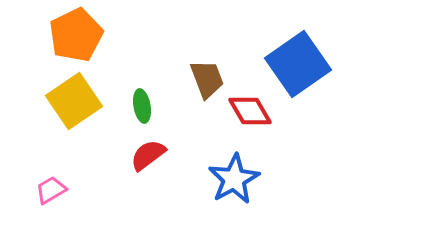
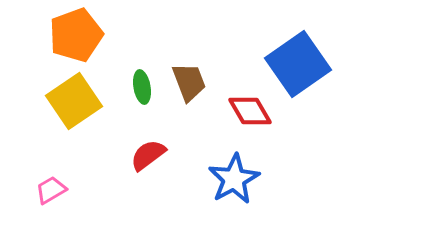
orange pentagon: rotated 6 degrees clockwise
brown trapezoid: moved 18 px left, 3 px down
green ellipse: moved 19 px up
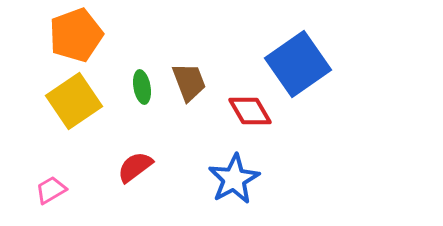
red semicircle: moved 13 px left, 12 px down
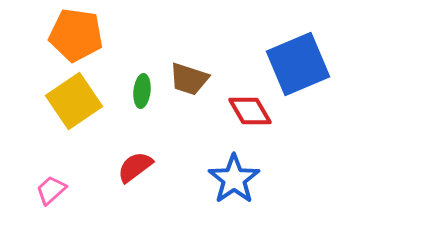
orange pentagon: rotated 28 degrees clockwise
blue square: rotated 12 degrees clockwise
brown trapezoid: moved 3 px up; rotated 129 degrees clockwise
green ellipse: moved 4 px down; rotated 16 degrees clockwise
blue star: rotated 6 degrees counterclockwise
pink trapezoid: rotated 12 degrees counterclockwise
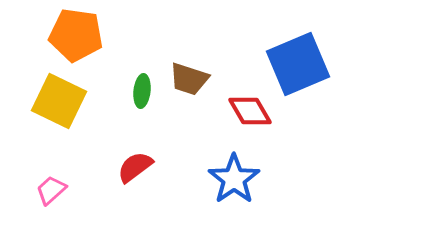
yellow square: moved 15 px left; rotated 30 degrees counterclockwise
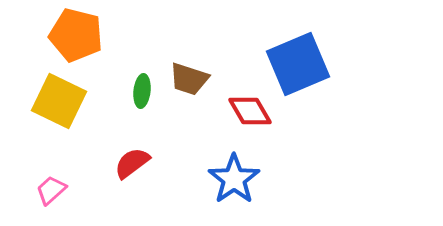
orange pentagon: rotated 6 degrees clockwise
red semicircle: moved 3 px left, 4 px up
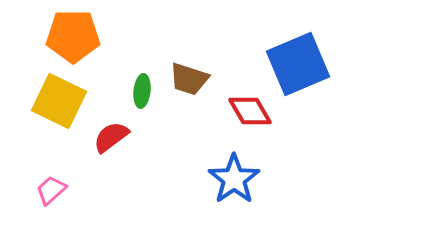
orange pentagon: moved 3 px left, 1 px down; rotated 14 degrees counterclockwise
red semicircle: moved 21 px left, 26 px up
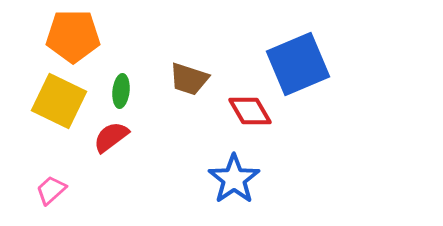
green ellipse: moved 21 px left
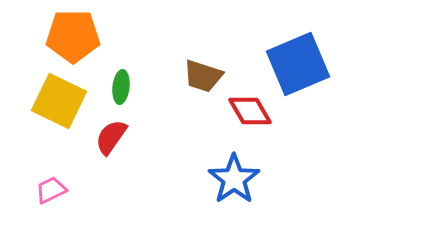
brown trapezoid: moved 14 px right, 3 px up
green ellipse: moved 4 px up
red semicircle: rotated 18 degrees counterclockwise
pink trapezoid: rotated 16 degrees clockwise
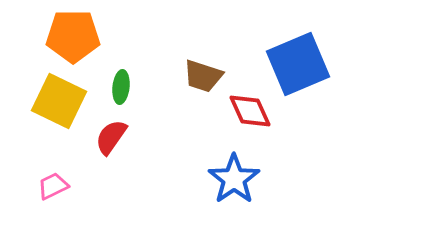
red diamond: rotated 6 degrees clockwise
pink trapezoid: moved 2 px right, 4 px up
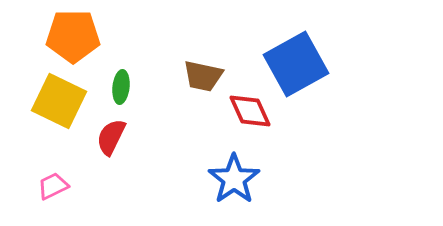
blue square: moved 2 px left; rotated 6 degrees counterclockwise
brown trapezoid: rotated 6 degrees counterclockwise
red semicircle: rotated 9 degrees counterclockwise
